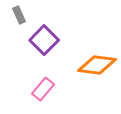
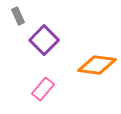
gray rectangle: moved 1 px left, 1 px down
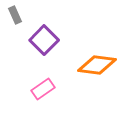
gray rectangle: moved 3 px left, 1 px up
pink rectangle: rotated 15 degrees clockwise
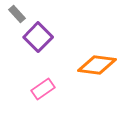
gray rectangle: moved 2 px right, 1 px up; rotated 18 degrees counterclockwise
purple square: moved 6 px left, 3 px up
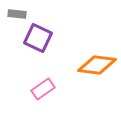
gray rectangle: rotated 42 degrees counterclockwise
purple square: moved 1 px down; rotated 20 degrees counterclockwise
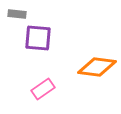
purple square: rotated 20 degrees counterclockwise
orange diamond: moved 2 px down
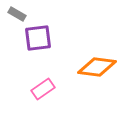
gray rectangle: rotated 24 degrees clockwise
purple square: rotated 12 degrees counterclockwise
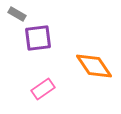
orange diamond: moved 3 px left, 1 px up; rotated 48 degrees clockwise
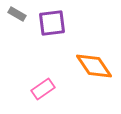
purple square: moved 14 px right, 15 px up
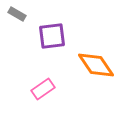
purple square: moved 13 px down
orange diamond: moved 2 px right, 1 px up
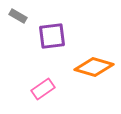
gray rectangle: moved 1 px right, 2 px down
orange diamond: moved 2 px left, 2 px down; rotated 39 degrees counterclockwise
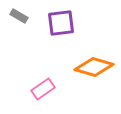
gray rectangle: moved 1 px right
purple square: moved 9 px right, 13 px up
